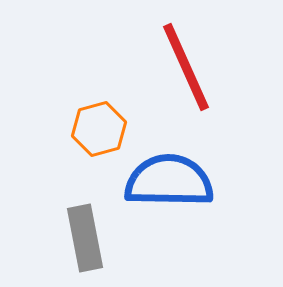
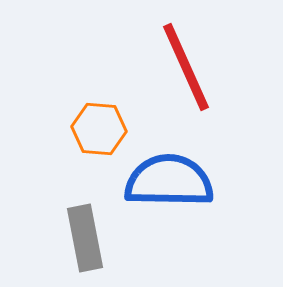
orange hexagon: rotated 20 degrees clockwise
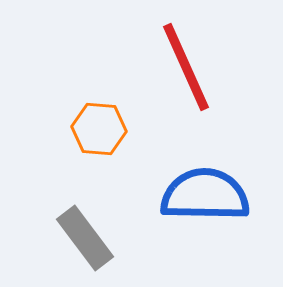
blue semicircle: moved 36 px right, 14 px down
gray rectangle: rotated 26 degrees counterclockwise
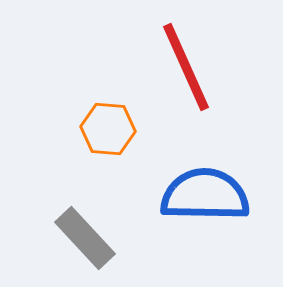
orange hexagon: moved 9 px right
gray rectangle: rotated 6 degrees counterclockwise
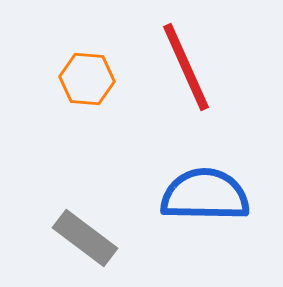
orange hexagon: moved 21 px left, 50 px up
gray rectangle: rotated 10 degrees counterclockwise
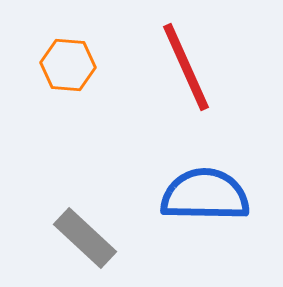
orange hexagon: moved 19 px left, 14 px up
gray rectangle: rotated 6 degrees clockwise
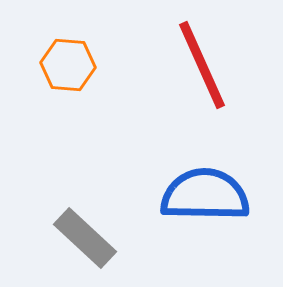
red line: moved 16 px right, 2 px up
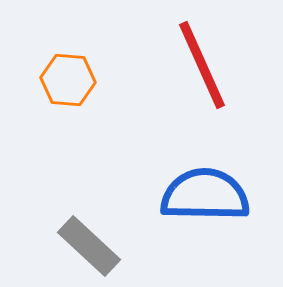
orange hexagon: moved 15 px down
gray rectangle: moved 4 px right, 8 px down
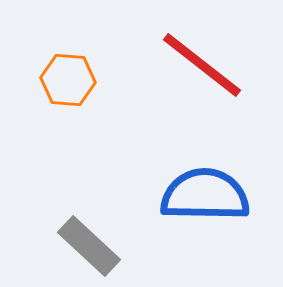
red line: rotated 28 degrees counterclockwise
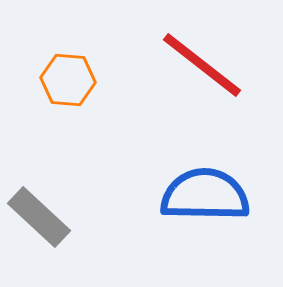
gray rectangle: moved 50 px left, 29 px up
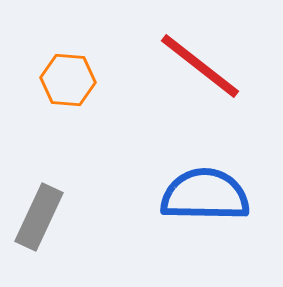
red line: moved 2 px left, 1 px down
gray rectangle: rotated 72 degrees clockwise
